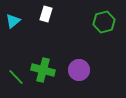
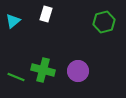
purple circle: moved 1 px left, 1 px down
green line: rotated 24 degrees counterclockwise
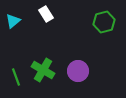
white rectangle: rotated 49 degrees counterclockwise
green cross: rotated 15 degrees clockwise
green line: rotated 48 degrees clockwise
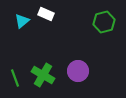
white rectangle: rotated 35 degrees counterclockwise
cyan triangle: moved 9 px right
green cross: moved 5 px down
green line: moved 1 px left, 1 px down
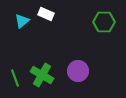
green hexagon: rotated 15 degrees clockwise
green cross: moved 1 px left
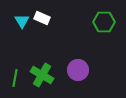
white rectangle: moved 4 px left, 4 px down
cyan triangle: rotated 21 degrees counterclockwise
purple circle: moved 1 px up
green line: rotated 30 degrees clockwise
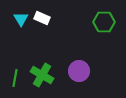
cyan triangle: moved 1 px left, 2 px up
purple circle: moved 1 px right, 1 px down
